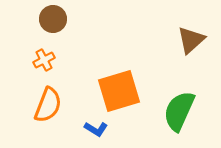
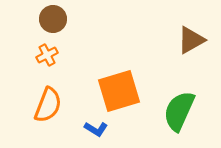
brown triangle: rotated 12 degrees clockwise
orange cross: moved 3 px right, 5 px up
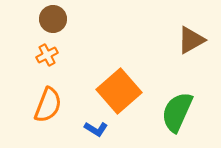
orange square: rotated 24 degrees counterclockwise
green semicircle: moved 2 px left, 1 px down
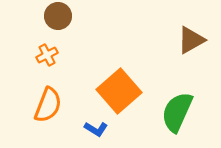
brown circle: moved 5 px right, 3 px up
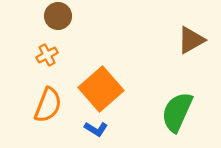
orange square: moved 18 px left, 2 px up
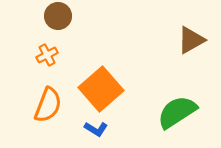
green semicircle: rotated 33 degrees clockwise
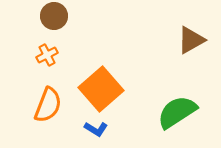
brown circle: moved 4 px left
